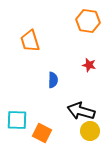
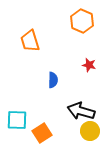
orange hexagon: moved 6 px left; rotated 15 degrees clockwise
orange square: rotated 30 degrees clockwise
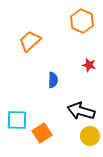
orange trapezoid: rotated 65 degrees clockwise
yellow circle: moved 5 px down
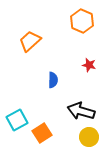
cyan square: rotated 30 degrees counterclockwise
yellow circle: moved 1 px left, 1 px down
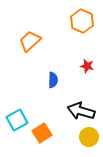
red star: moved 2 px left, 1 px down
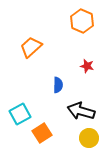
orange trapezoid: moved 1 px right, 6 px down
blue semicircle: moved 5 px right, 5 px down
cyan square: moved 3 px right, 6 px up
yellow circle: moved 1 px down
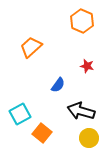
blue semicircle: rotated 35 degrees clockwise
orange square: rotated 18 degrees counterclockwise
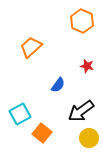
black arrow: rotated 52 degrees counterclockwise
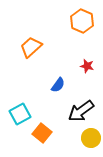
yellow circle: moved 2 px right
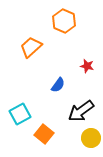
orange hexagon: moved 18 px left
orange square: moved 2 px right, 1 px down
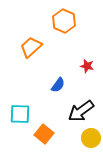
cyan square: rotated 30 degrees clockwise
